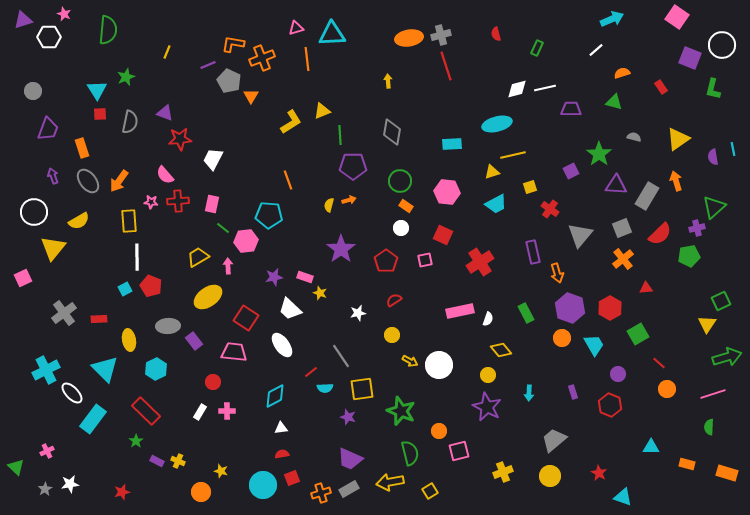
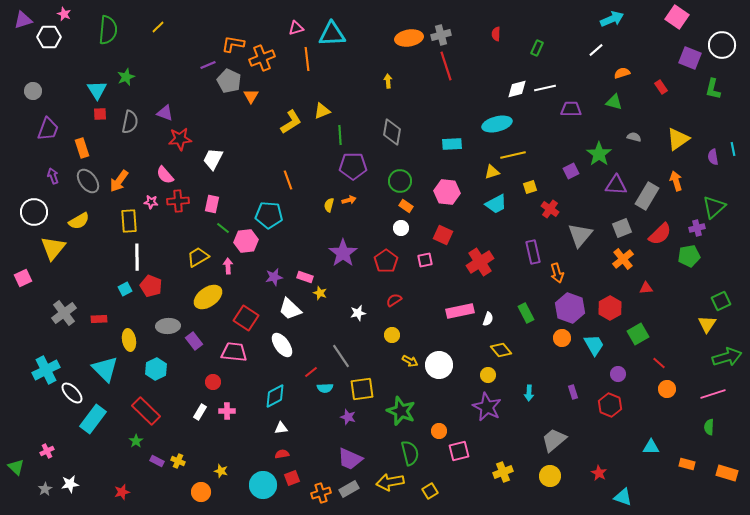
red semicircle at (496, 34): rotated 16 degrees clockwise
yellow line at (167, 52): moved 9 px left, 25 px up; rotated 24 degrees clockwise
purple star at (341, 249): moved 2 px right, 4 px down
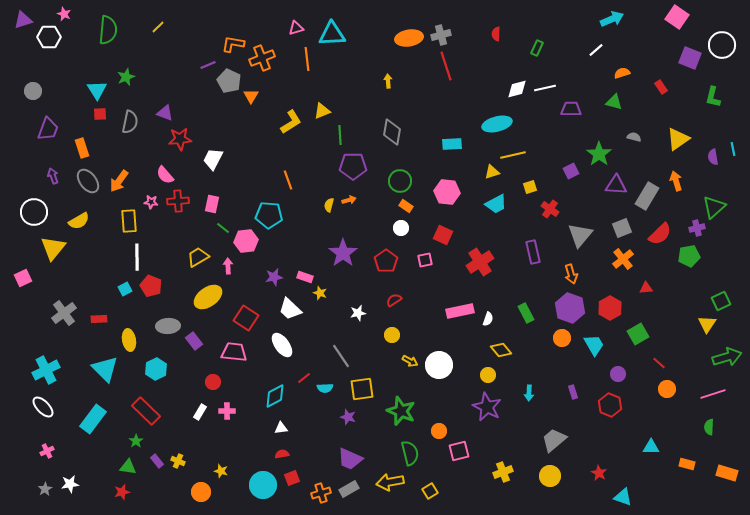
green L-shape at (713, 89): moved 8 px down
orange arrow at (557, 273): moved 14 px right, 1 px down
red line at (311, 372): moved 7 px left, 6 px down
white ellipse at (72, 393): moved 29 px left, 14 px down
purple rectangle at (157, 461): rotated 24 degrees clockwise
green triangle at (16, 467): moved 112 px right; rotated 36 degrees counterclockwise
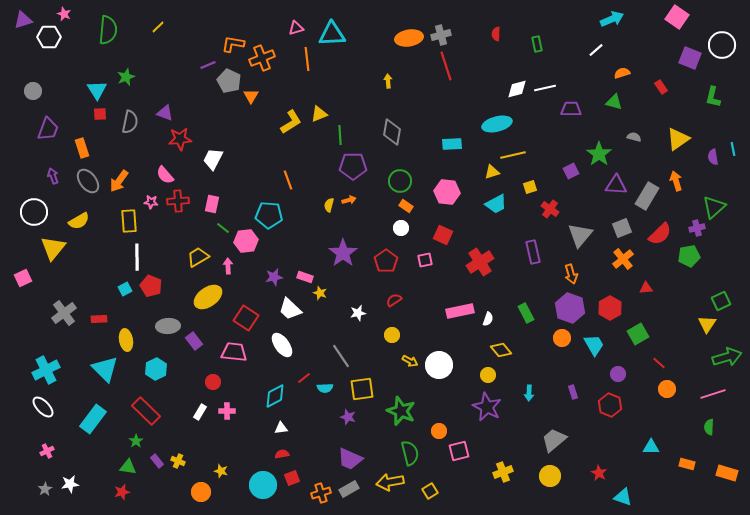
green rectangle at (537, 48): moved 4 px up; rotated 35 degrees counterclockwise
yellow triangle at (322, 111): moved 3 px left, 3 px down
yellow ellipse at (129, 340): moved 3 px left
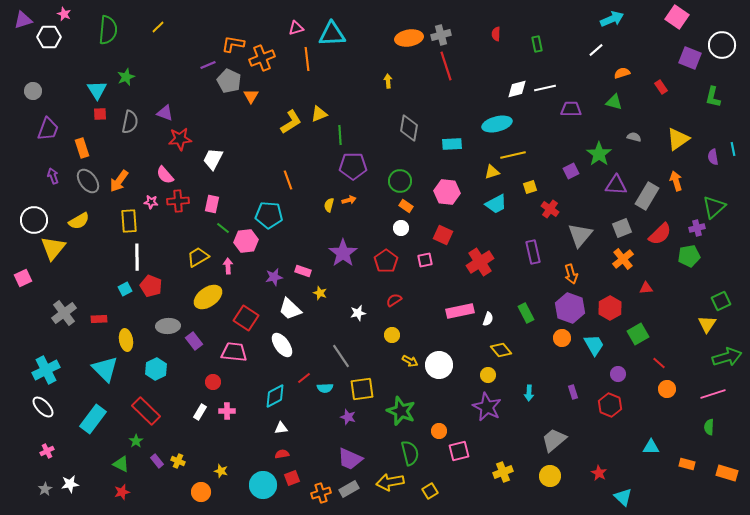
gray diamond at (392, 132): moved 17 px right, 4 px up
white circle at (34, 212): moved 8 px down
pink rectangle at (305, 277): moved 2 px left, 6 px up
green triangle at (128, 467): moved 7 px left, 3 px up; rotated 18 degrees clockwise
cyan triangle at (623, 497): rotated 24 degrees clockwise
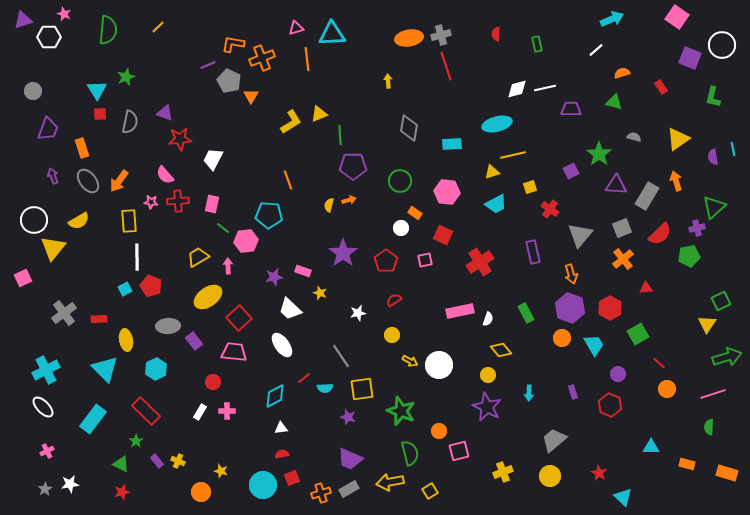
orange rectangle at (406, 206): moved 9 px right, 7 px down
red square at (246, 318): moved 7 px left; rotated 15 degrees clockwise
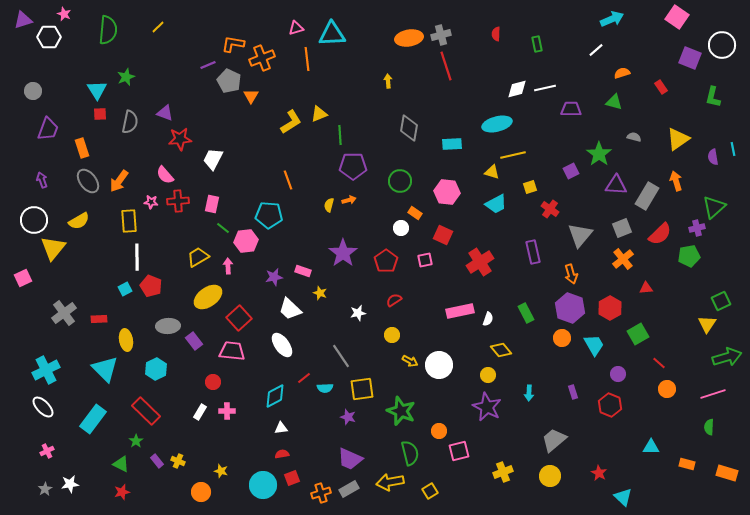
yellow triangle at (492, 172): rotated 35 degrees clockwise
purple arrow at (53, 176): moved 11 px left, 4 px down
pink trapezoid at (234, 352): moved 2 px left, 1 px up
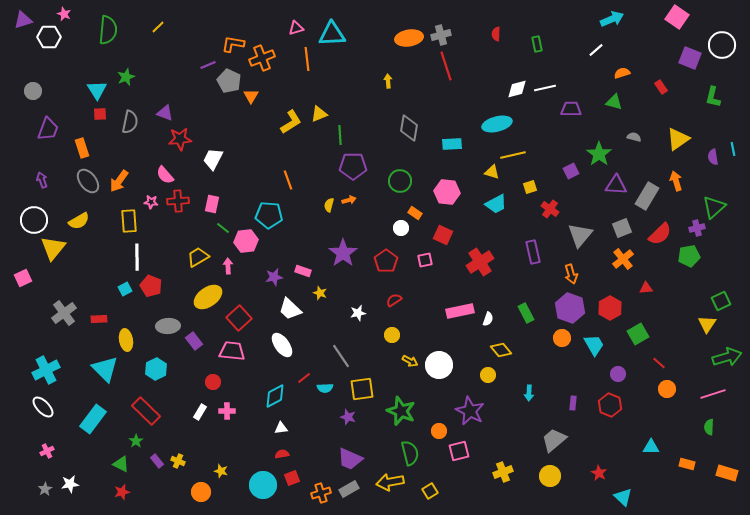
purple rectangle at (573, 392): moved 11 px down; rotated 24 degrees clockwise
purple star at (487, 407): moved 17 px left, 4 px down
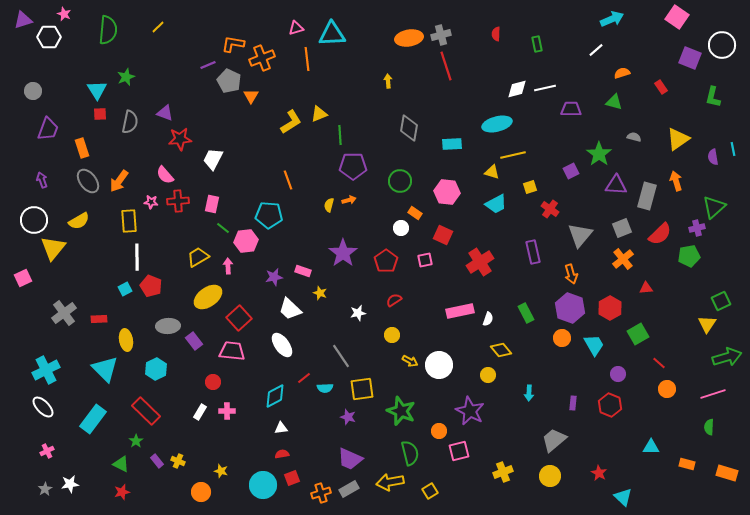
gray rectangle at (647, 196): rotated 16 degrees counterclockwise
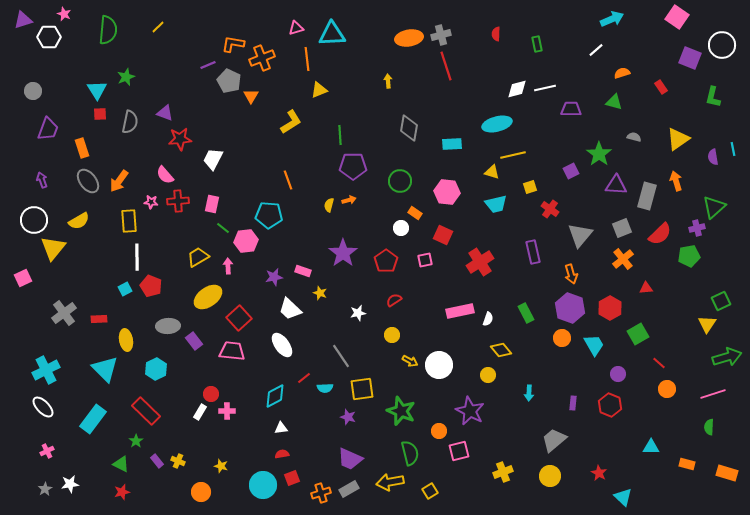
yellow triangle at (319, 114): moved 24 px up
cyan trapezoid at (496, 204): rotated 15 degrees clockwise
red circle at (213, 382): moved 2 px left, 12 px down
yellow star at (221, 471): moved 5 px up
